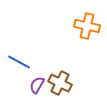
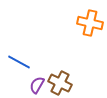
orange cross: moved 3 px right, 3 px up
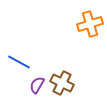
orange cross: moved 1 px down; rotated 30 degrees counterclockwise
brown cross: moved 2 px right
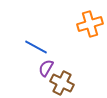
blue line: moved 17 px right, 15 px up
purple semicircle: moved 9 px right, 17 px up
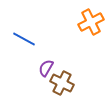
orange cross: moved 1 px right, 2 px up; rotated 10 degrees counterclockwise
blue line: moved 12 px left, 8 px up
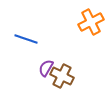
blue line: moved 2 px right; rotated 10 degrees counterclockwise
brown cross: moved 7 px up
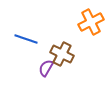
brown cross: moved 22 px up
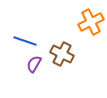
blue line: moved 1 px left, 2 px down
purple semicircle: moved 12 px left, 4 px up
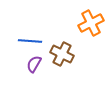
orange cross: moved 1 px down
blue line: moved 5 px right; rotated 15 degrees counterclockwise
